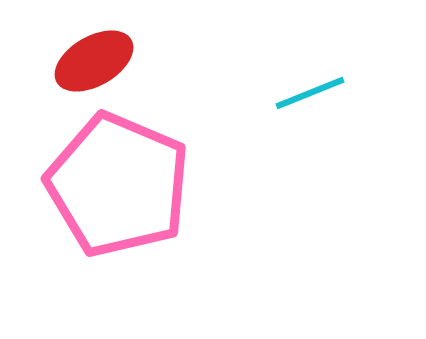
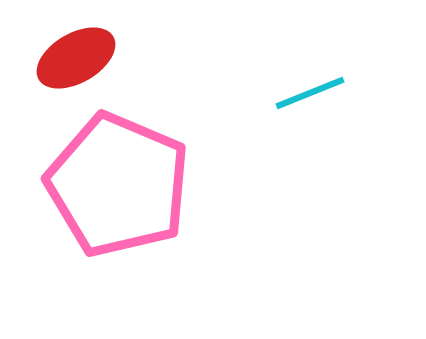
red ellipse: moved 18 px left, 3 px up
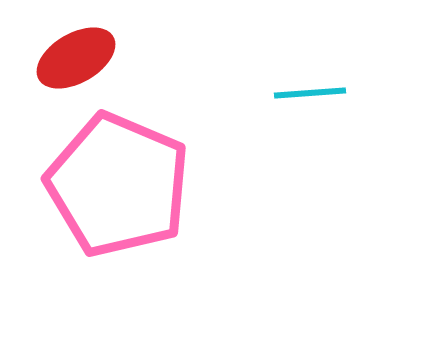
cyan line: rotated 18 degrees clockwise
